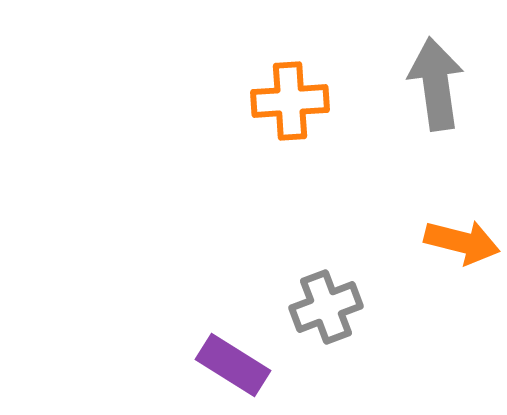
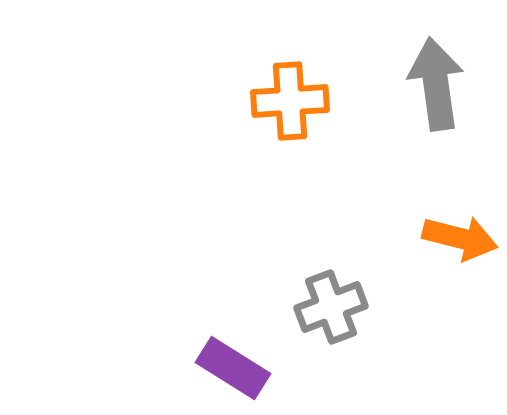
orange arrow: moved 2 px left, 4 px up
gray cross: moved 5 px right
purple rectangle: moved 3 px down
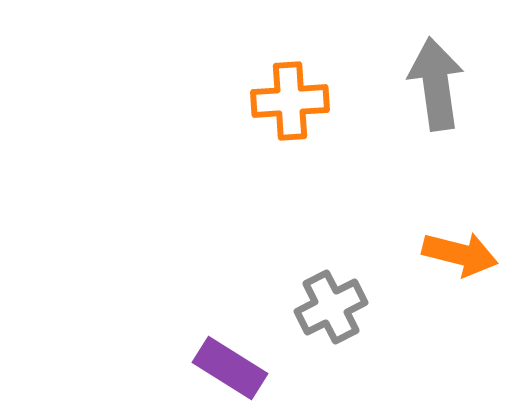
orange arrow: moved 16 px down
gray cross: rotated 6 degrees counterclockwise
purple rectangle: moved 3 px left
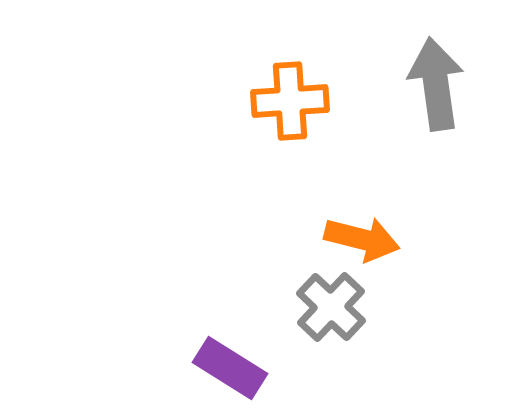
orange arrow: moved 98 px left, 15 px up
gray cross: rotated 20 degrees counterclockwise
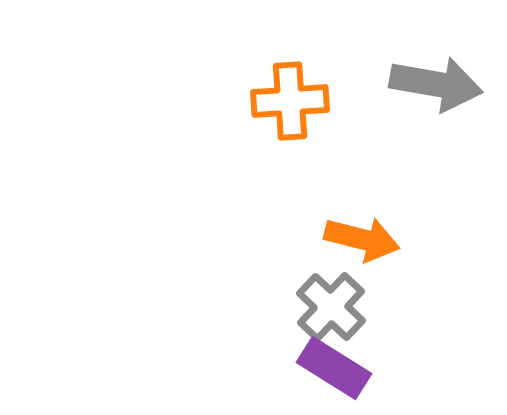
gray arrow: rotated 108 degrees clockwise
purple rectangle: moved 104 px right
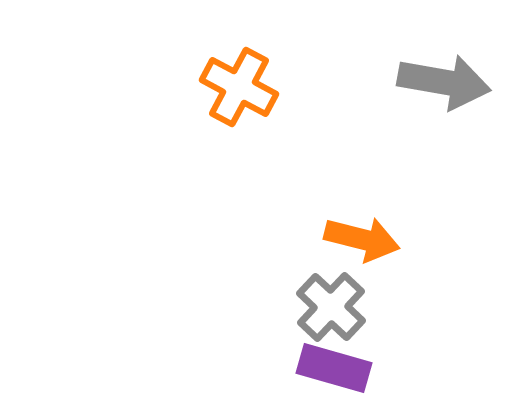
gray arrow: moved 8 px right, 2 px up
orange cross: moved 51 px left, 14 px up; rotated 32 degrees clockwise
purple rectangle: rotated 16 degrees counterclockwise
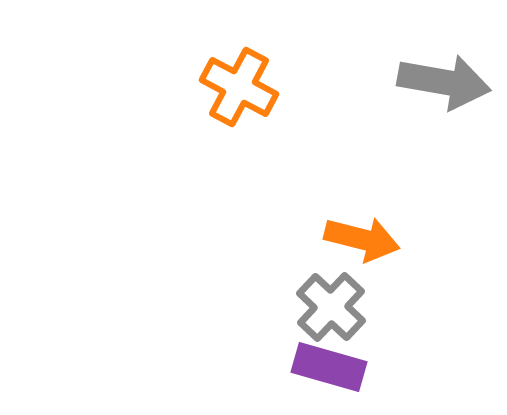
purple rectangle: moved 5 px left, 1 px up
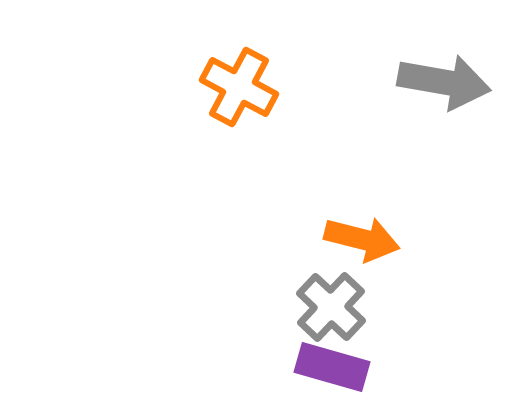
purple rectangle: moved 3 px right
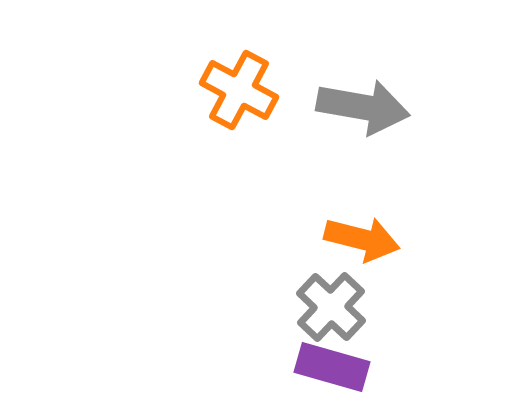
gray arrow: moved 81 px left, 25 px down
orange cross: moved 3 px down
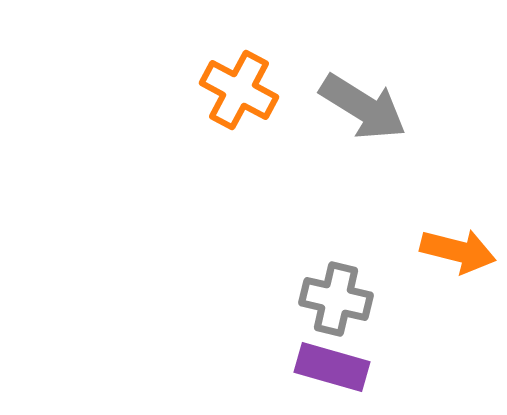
gray arrow: rotated 22 degrees clockwise
orange arrow: moved 96 px right, 12 px down
gray cross: moved 5 px right, 8 px up; rotated 30 degrees counterclockwise
